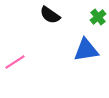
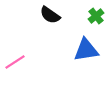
green cross: moved 2 px left, 1 px up
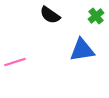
blue triangle: moved 4 px left
pink line: rotated 15 degrees clockwise
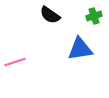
green cross: moved 2 px left; rotated 21 degrees clockwise
blue triangle: moved 2 px left, 1 px up
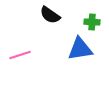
green cross: moved 2 px left, 6 px down; rotated 21 degrees clockwise
pink line: moved 5 px right, 7 px up
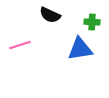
black semicircle: rotated 10 degrees counterclockwise
pink line: moved 10 px up
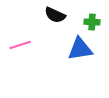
black semicircle: moved 5 px right
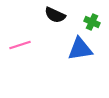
green cross: rotated 21 degrees clockwise
